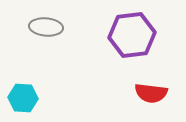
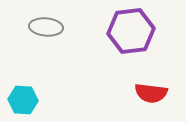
purple hexagon: moved 1 px left, 4 px up
cyan hexagon: moved 2 px down
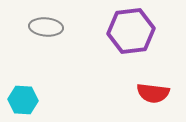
red semicircle: moved 2 px right
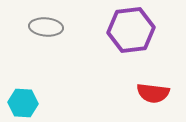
purple hexagon: moved 1 px up
cyan hexagon: moved 3 px down
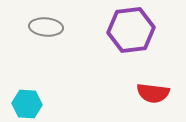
cyan hexagon: moved 4 px right, 1 px down
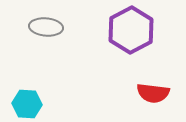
purple hexagon: rotated 21 degrees counterclockwise
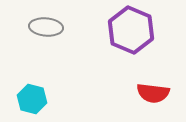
purple hexagon: rotated 9 degrees counterclockwise
cyan hexagon: moved 5 px right, 5 px up; rotated 12 degrees clockwise
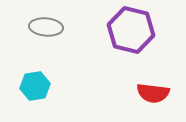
purple hexagon: rotated 9 degrees counterclockwise
cyan hexagon: moved 3 px right, 13 px up; rotated 24 degrees counterclockwise
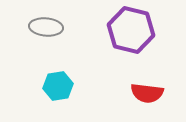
cyan hexagon: moved 23 px right
red semicircle: moved 6 px left
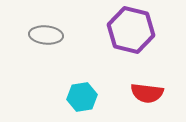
gray ellipse: moved 8 px down
cyan hexagon: moved 24 px right, 11 px down
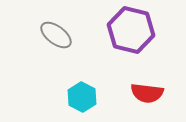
gray ellipse: moved 10 px right; rotated 32 degrees clockwise
cyan hexagon: rotated 24 degrees counterclockwise
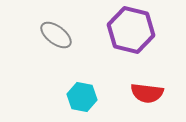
cyan hexagon: rotated 16 degrees counterclockwise
